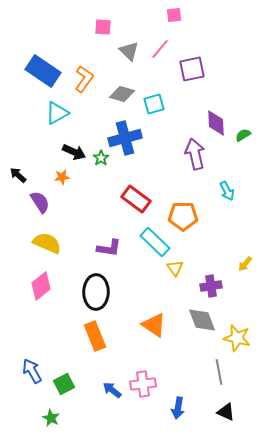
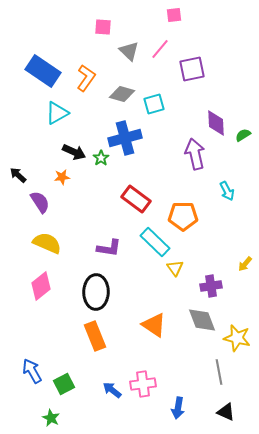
orange L-shape at (84, 79): moved 2 px right, 1 px up
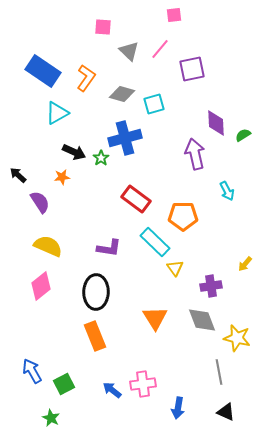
yellow semicircle at (47, 243): moved 1 px right, 3 px down
orange triangle at (154, 325): moved 1 px right, 7 px up; rotated 24 degrees clockwise
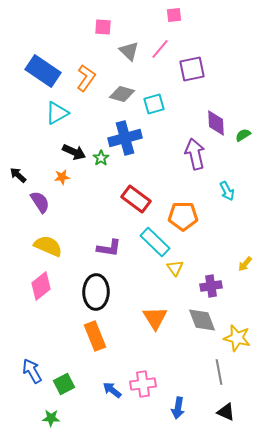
green star at (51, 418): rotated 24 degrees counterclockwise
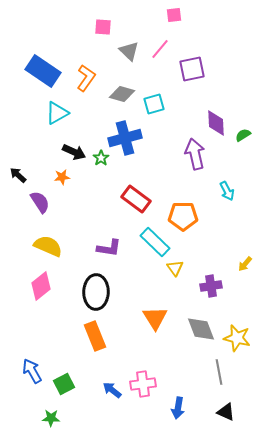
gray diamond at (202, 320): moved 1 px left, 9 px down
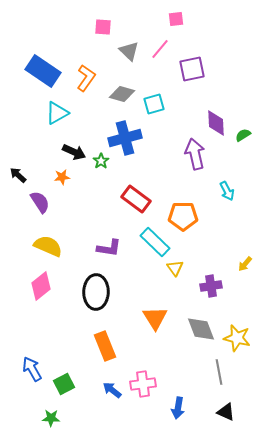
pink square at (174, 15): moved 2 px right, 4 px down
green star at (101, 158): moved 3 px down
orange rectangle at (95, 336): moved 10 px right, 10 px down
blue arrow at (32, 371): moved 2 px up
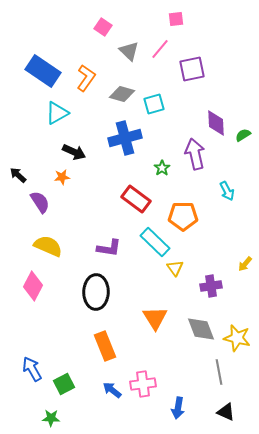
pink square at (103, 27): rotated 30 degrees clockwise
green star at (101, 161): moved 61 px right, 7 px down
pink diamond at (41, 286): moved 8 px left; rotated 24 degrees counterclockwise
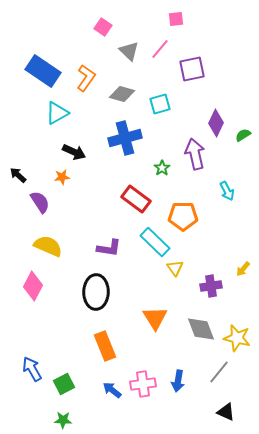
cyan square at (154, 104): moved 6 px right
purple diamond at (216, 123): rotated 28 degrees clockwise
yellow arrow at (245, 264): moved 2 px left, 5 px down
gray line at (219, 372): rotated 50 degrees clockwise
blue arrow at (178, 408): moved 27 px up
green star at (51, 418): moved 12 px right, 2 px down
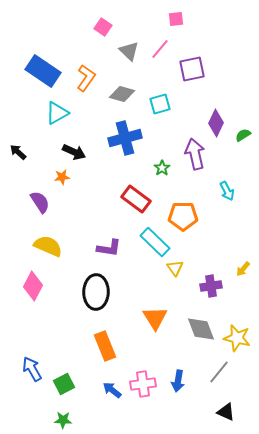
black arrow at (18, 175): moved 23 px up
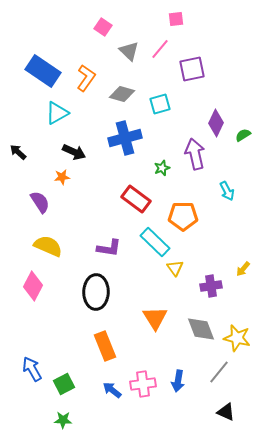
green star at (162, 168): rotated 14 degrees clockwise
